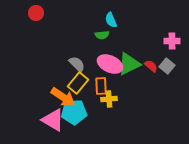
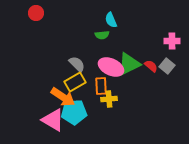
pink ellipse: moved 1 px right, 3 px down
yellow rectangle: moved 3 px left, 1 px up; rotated 20 degrees clockwise
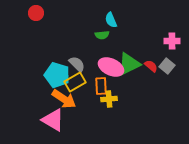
orange arrow: moved 1 px right, 2 px down
cyan pentagon: moved 17 px left, 37 px up; rotated 20 degrees clockwise
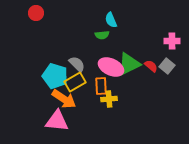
cyan pentagon: moved 2 px left, 1 px down
pink triangle: moved 4 px right, 1 px down; rotated 25 degrees counterclockwise
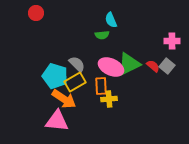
red semicircle: moved 2 px right
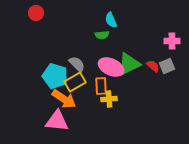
gray square: rotated 28 degrees clockwise
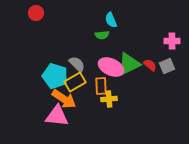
red semicircle: moved 3 px left, 1 px up
pink triangle: moved 5 px up
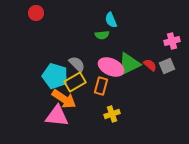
pink cross: rotated 14 degrees counterclockwise
orange rectangle: rotated 18 degrees clockwise
yellow cross: moved 3 px right, 15 px down; rotated 14 degrees counterclockwise
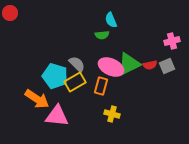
red circle: moved 26 px left
red semicircle: rotated 128 degrees clockwise
orange arrow: moved 27 px left
yellow cross: rotated 35 degrees clockwise
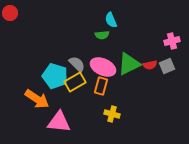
pink ellipse: moved 8 px left
pink triangle: moved 2 px right, 6 px down
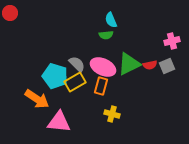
green semicircle: moved 4 px right
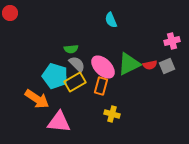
green semicircle: moved 35 px left, 14 px down
pink ellipse: rotated 20 degrees clockwise
